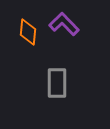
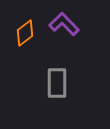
orange diamond: moved 3 px left, 1 px down; rotated 48 degrees clockwise
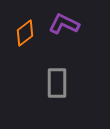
purple L-shape: rotated 20 degrees counterclockwise
